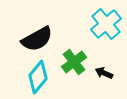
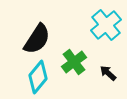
cyan cross: moved 1 px down
black semicircle: rotated 28 degrees counterclockwise
black arrow: moved 4 px right; rotated 18 degrees clockwise
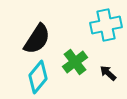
cyan cross: rotated 28 degrees clockwise
green cross: moved 1 px right
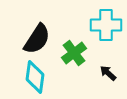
cyan cross: rotated 12 degrees clockwise
green cross: moved 1 px left, 9 px up
cyan diamond: moved 3 px left; rotated 32 degrees counterclockwise
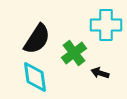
black arrow: moved 8 px left; rotated 24 degrees counterclockwise
cyan diamond: rotated 16 degrees counterclockwise
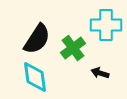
green cross: moved 1 px left, 5 px up
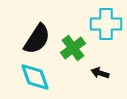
cyan cross: moved 1 px up
cyan diamond: rotated 12 degrees counterclockwise
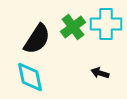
green cross: moved 21 px up
cyan diamond: moved 5 px left; rotated 8 degrees clockwise
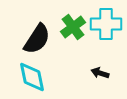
cyan diamond: moved 2 px right
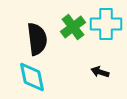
black semicircle: rotated 40 degrees counterclockwise
black arrow: moved 1 px up
